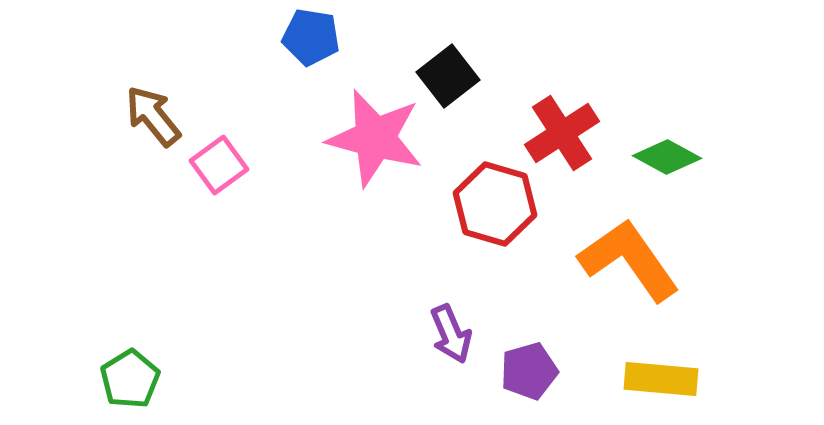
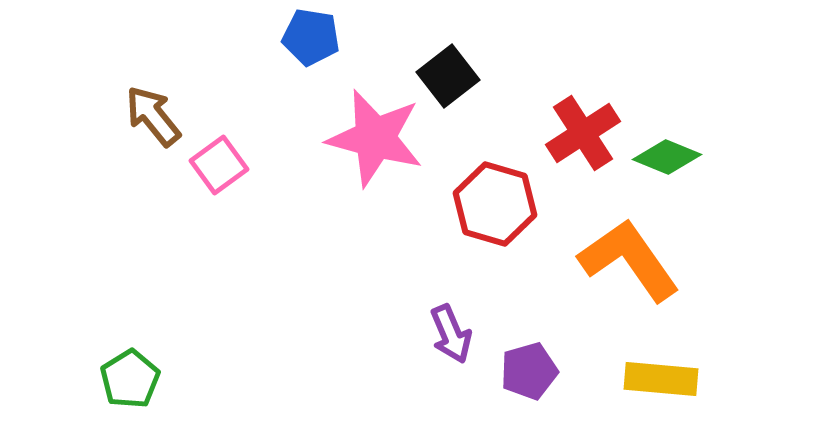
red cross: moved 21 px right
green diamond: rotated 6 degrees counterclockwise
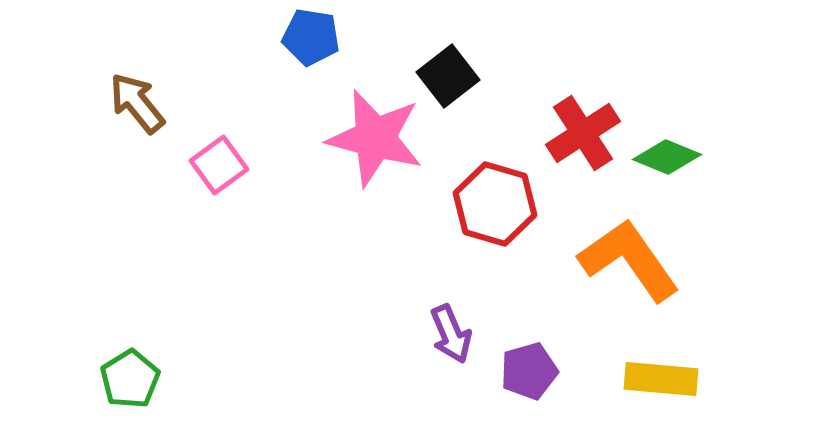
brown arrow: moved 16 px left, 13 px up
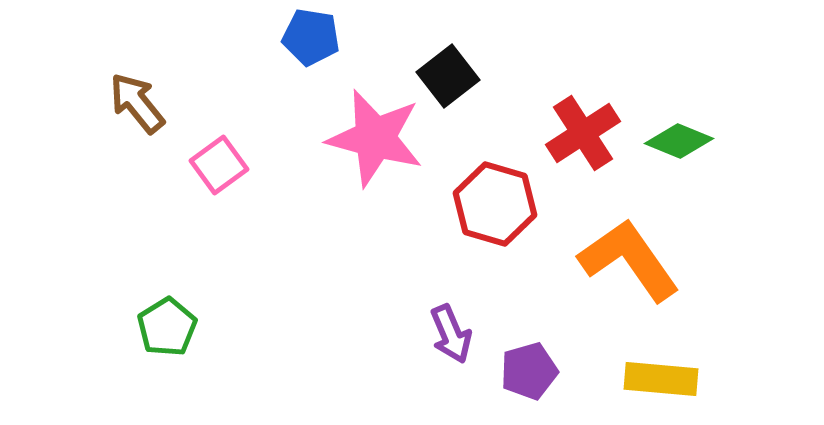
green diamond: moved 12 px right, 16 px up
green pentagon: moved 37 px right, 52 px up
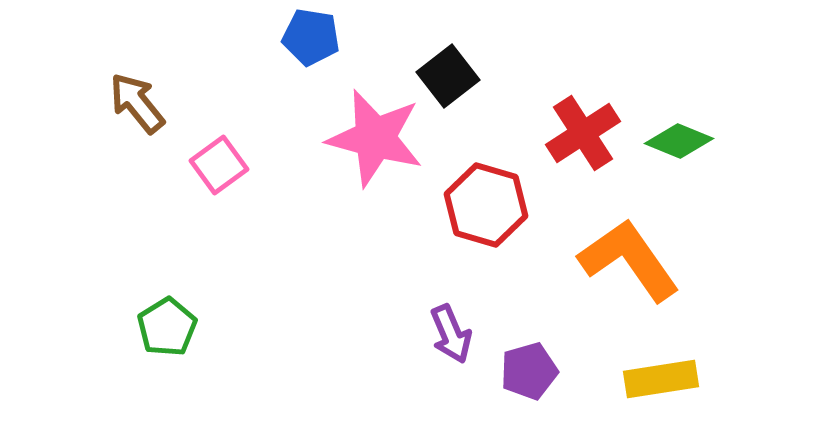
red hexagon: moved 9 px left, 1 px down
yellow rectangle: rotated 14 degrees counterclockwise
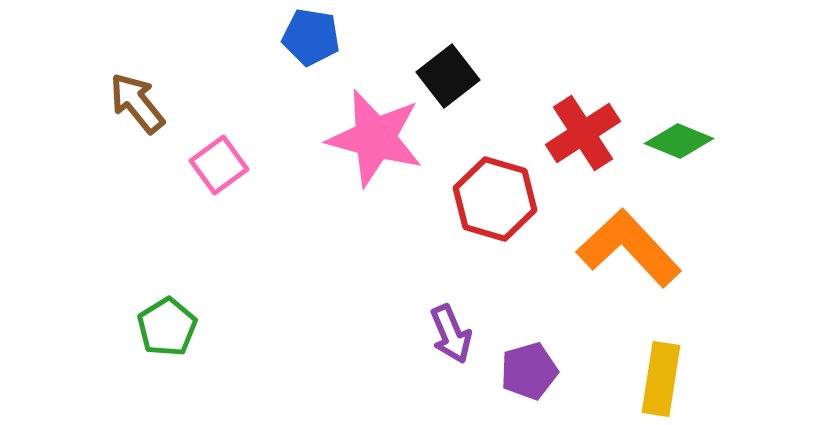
red hexagon: moved 9 px right, 6 px up
orange L-shape: moved 12 px up; rotated 8 degrees counterclockwise
yellow rectangle: rotated 72 degrees counterclockwise
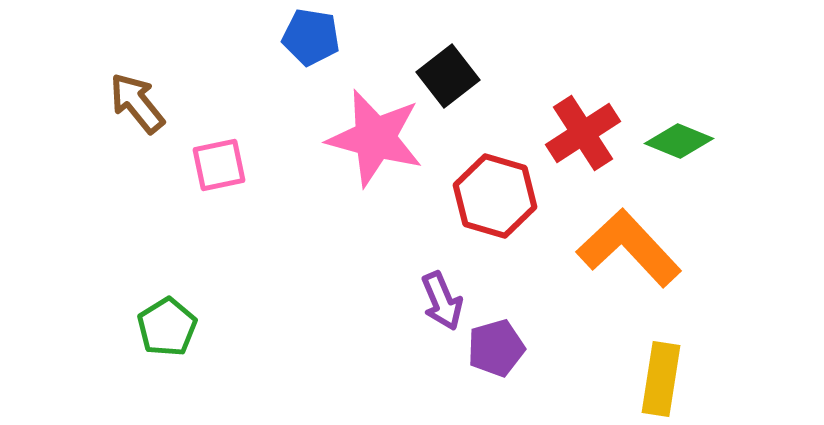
pink square: rotated 24 degrees clockwise
red hexagon: moved 3 px up
purple arrow: moved 9 px left, 33 px up
purple pentagon: moved 33 px left, 23 px up
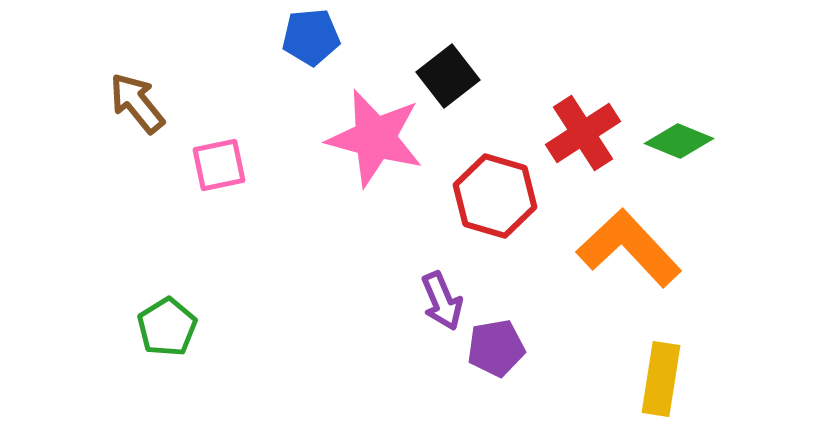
blue pentagon: rotated 14 degrees counterclockwise
purple pentagon: rotated 6 degrees clockwise
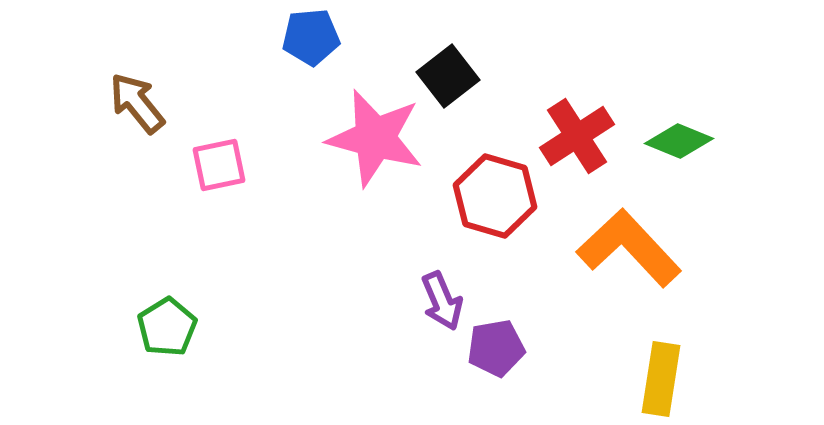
red cross: moved 6 px left, 3 px down
